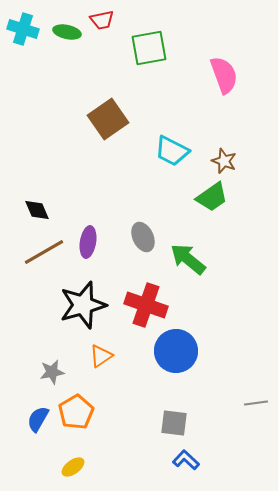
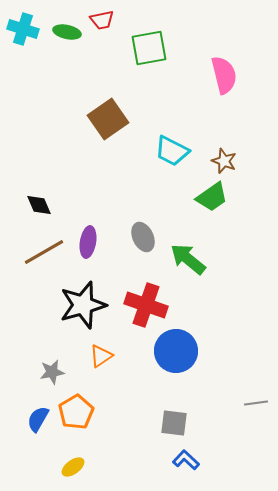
pink semicircle: rotated 6 degrees clockwise
black diamond: moved 2 px right, 5 px up
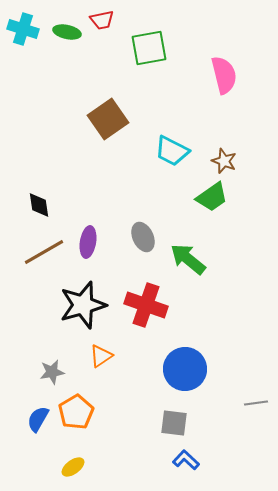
black diamond: rotated 16 degrees clockwise
blue circle: moved 9 px right, 18 px down
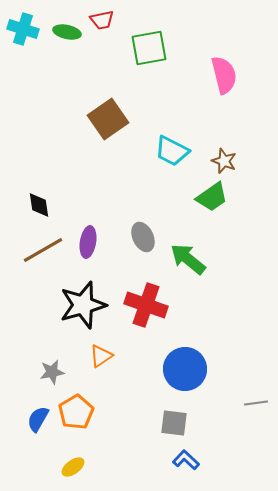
brown line: moved 1 px left, 2 px up
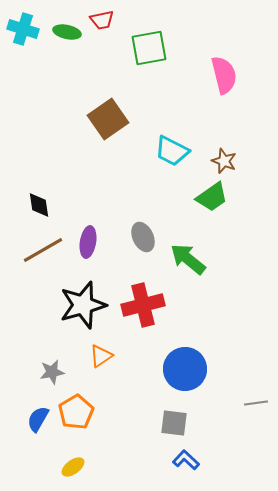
red cross: moved 3 px left; rotated 33 degrees counterclockwise
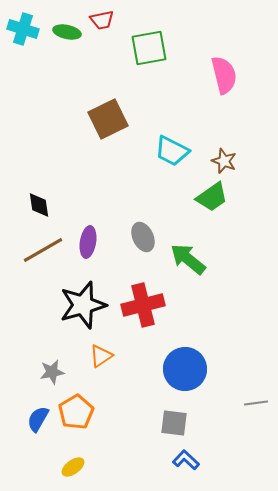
brown square: rotated 9 degrees clockwise
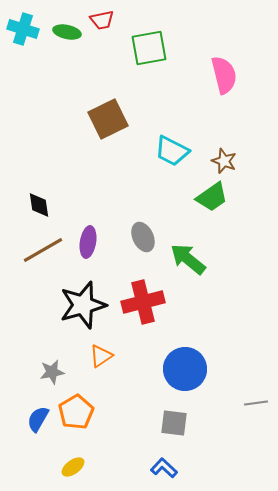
red cross: moved 3 px up
blue L-shape: moved 22 px left, 8 px down
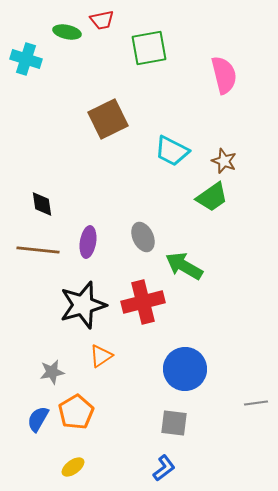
cyan cross: moved 3 px right, 30 px down
black diamond: moved 3 px right, 1 px up
brown line: moved 5 px left; rotated 36 degrees clockwise
green arrow: moved 4 px left, 7 px down; rotated 9 degrees counterclockwise
blue L-shape: rotated 100 degrees clockwise
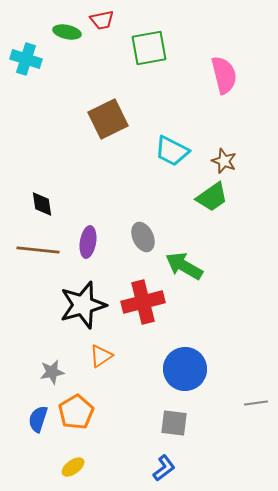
blue semicircle: rotated 12 degrees counterclockwise
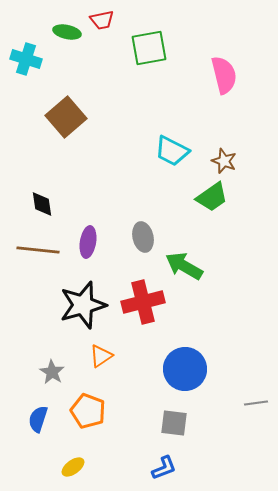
brown square: moved 42 px left, 2 px up; rotated 15 degrees counterclockwise
gray ellipse: rotated 12 degrees clockwise
gray star: rotated 30 degrees counterclockwise
orange pentagon: moved 12 px right, 1 px up; rotated 20 degrees counterclockwise
blue L-shape: rotated 16 degrees clockwise
